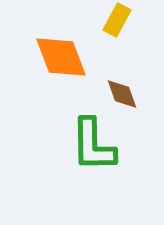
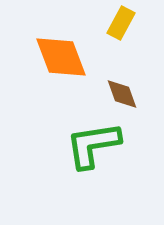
yellow rectangle: moved 4 px right, 3 px down
green L-shape: rotated 82 degrees clockwise
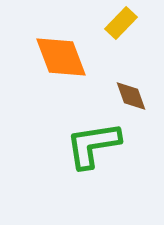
yellow rectangle: rotated 16 degrees clockwise
brown diamond: moved 9 px right, 2 px down
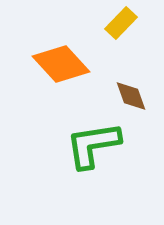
orange diamond: moved 7 px down; rotated 22 degrees counterclockwise
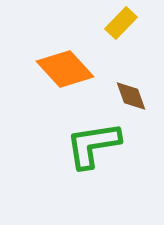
orange diamond: moved 4 px right, 5 px down
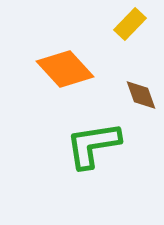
yellow rectangle: moved 9 px right, 1 px down
brown diamond: moved 10 px right, 1 px up
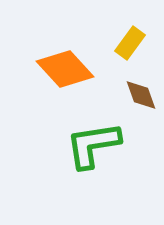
yellow rectangle: moved 19 px down; rotated 8 degrees counterclockwise
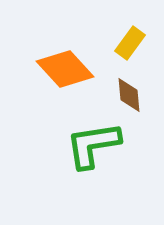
brown diamond: moved 12 px left; rotated 15 degrees clockwise
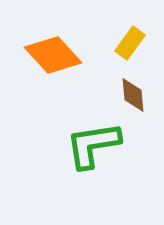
orange diamond: moved 12 px left, 14 px up
brown diamond: moved 4 px right
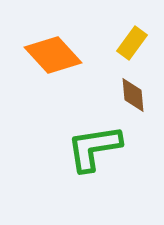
yellow rectangle: moved 2 px right
green L-shape: moved 1 px right, 3 px down
